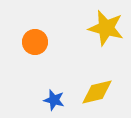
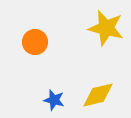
yellow diamond: moved 1 px right, 3 px down
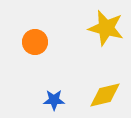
yellow diamond: moved 7 px right
blue star: rotated 15 degrees counterclockwise
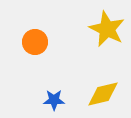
yellow star: moved 1 px right, 1 px down; rotated 12 degrees clockwise
yellow diamond: moved 2 px left, 1 px up
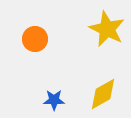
orange circle: moved 3 px up
yellow diamond: rotated 16 degrees counterclockwise
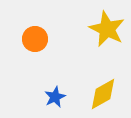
blue star: moved 1 px right, 3 px up; rotated 25 degrees counterclockwise
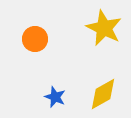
yellow star: moved 3 px left, 1 px up
blue star: rotated 25 degrees counterclockwise
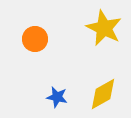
blue star: moved 2 px right; rotated 10 degrees counterclockwise
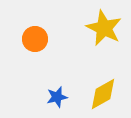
blue star: rotated 25 degrees counterclockwise
